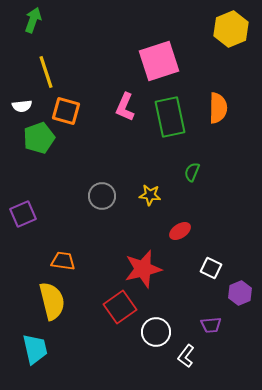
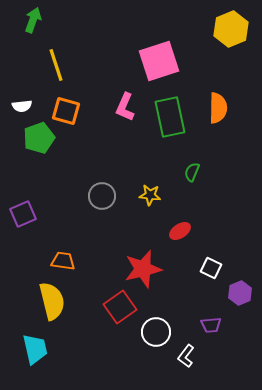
yellow line: moved 10 px right, 7 px up
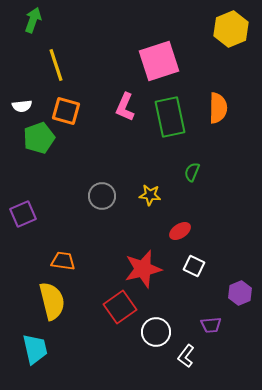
white square: moved 17 px left, 2 px up
